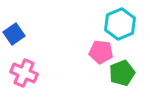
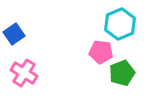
pink cross: rotated 8 degrees clockwise
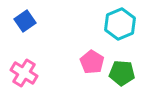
blue square: moved 11 px right, 13 px up
pink pentagon: moved 9 px left, 10 px down; rotated 25 degrees clockwise
green pentagon: rotated 25 degrees clockwise
